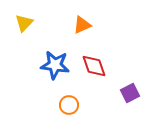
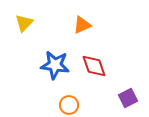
purple square: moved 2 px left, 5 px down
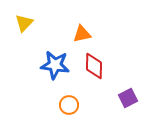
orange triangle: moved 9 px down; rotated 12 degrees clockwise
red diamond: rotated 20 degrees clockwise
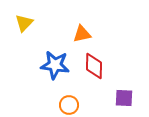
purple square: moved 4 px left; rotated 30 degrees clockwise
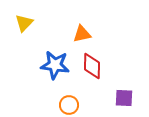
red diamond: moved 2 px left
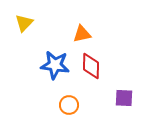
red diamond: moved 1 px left
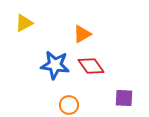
yellow triangle: rotated 18 degrees clockwise
orange triangle: rotated 18 degrees counterclockwise
red diamond: rotated 36 degrees counterclockwise
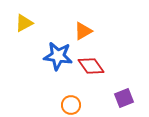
orange triangle: moved 1 px right, 3 px up
blue star: moved 3 px right, 9 px up
purple square: rotated 24 degrees counterclockwise
orange circle: moved 2 px right
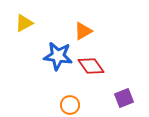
orange circle: moved 1 px left
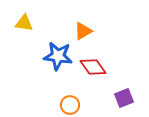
yellow triangle: rotated 36 degrees clockwise
red diamond: moved 2 px right, 1 px down
